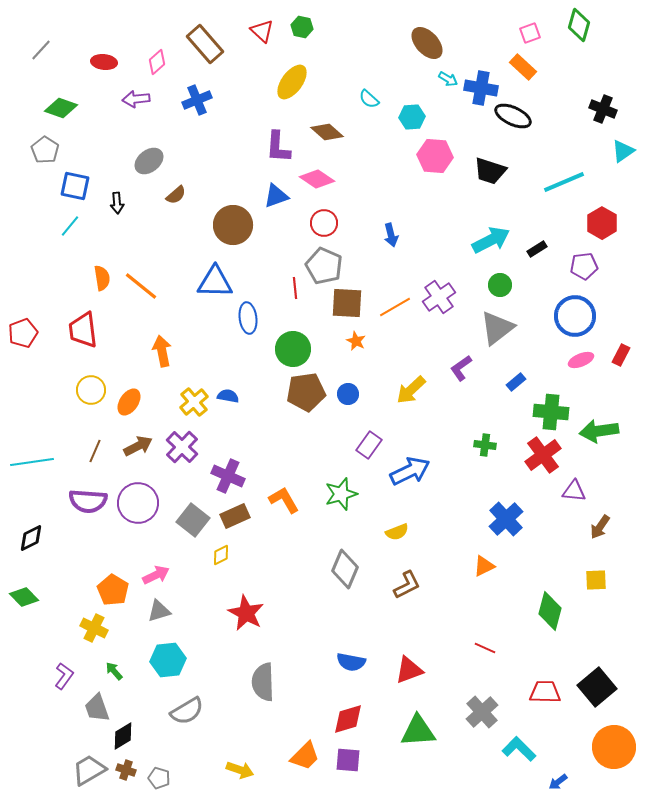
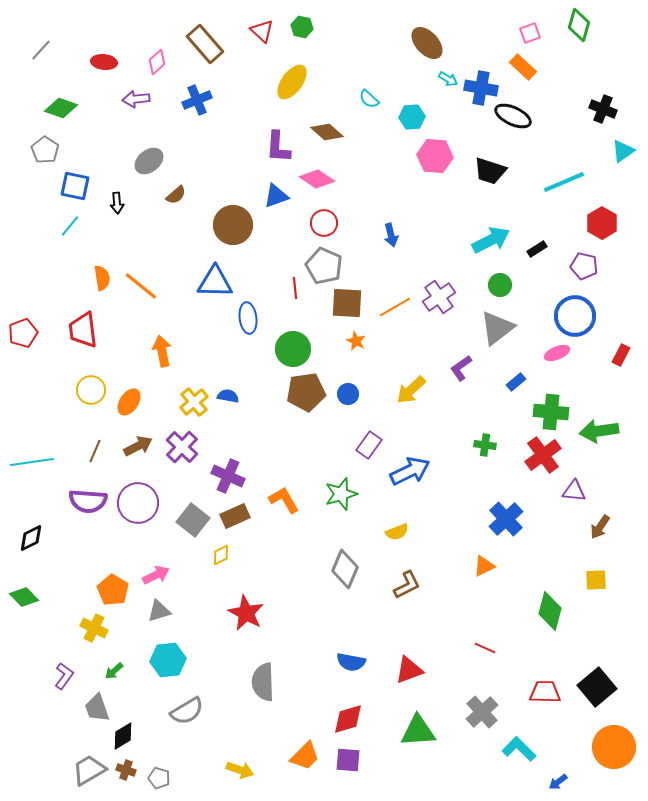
purple pentagon at (584, 266): rotated 20 degrees clockwise
pink ellipse at (581, 360): moved 24 px left, 7 px up
green arrow at (114, 671): rotated 90 degrees counterclockwise
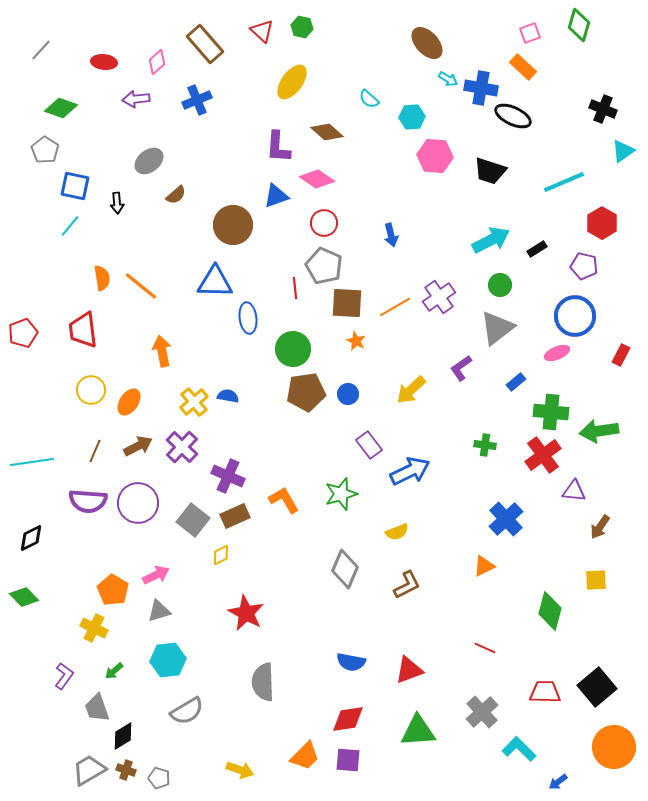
purple rectangle at (369, 445): rotated 72 degrees counterclockwise
red diamond at (348, 719): rotated 8 degrees clockwise
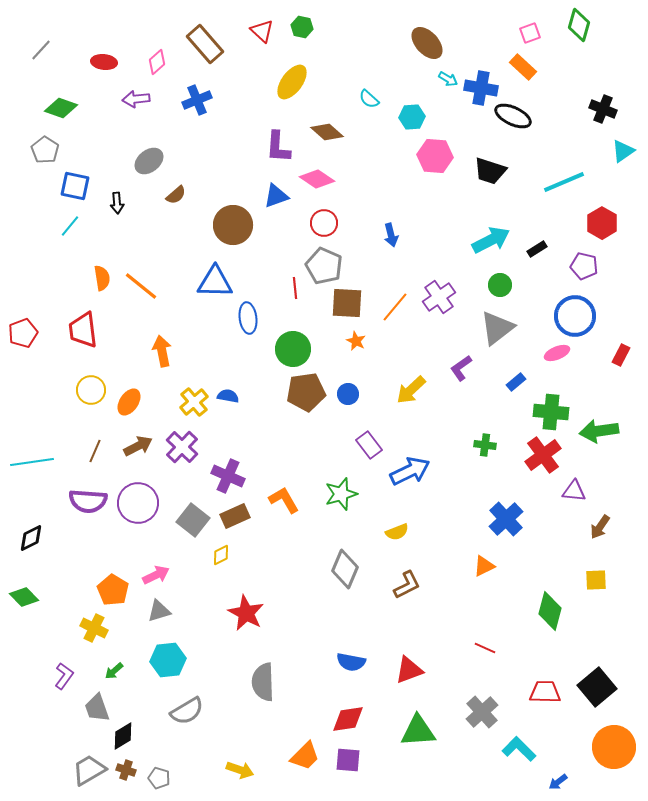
orange line at (395, 307): rotated 20 degrees counterclockwise
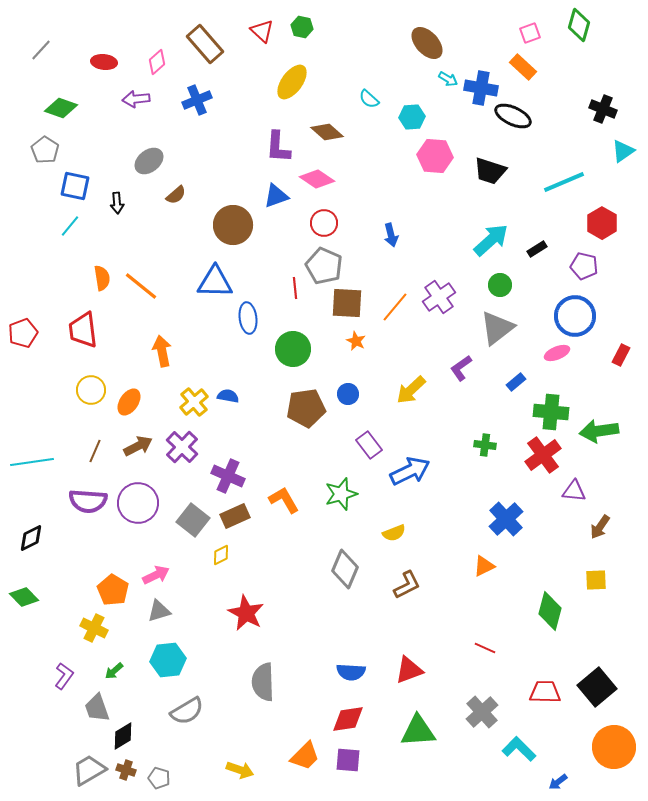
cyan arrow at (491, 240): rotated 15 degrees counterclockwise
brown pentagon at (306, 392): moved 16 px down
yellow semicircle at (397, 532): moved 3 px left, 1 px down
blue semicircle at (351, 662): moved 10 px down; rotated 8 degrees counterclockwise
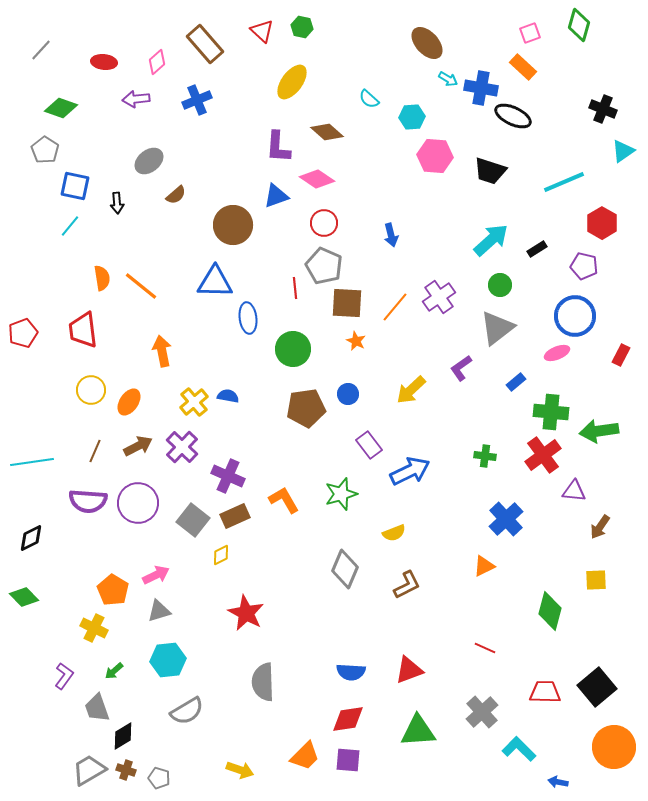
green cross at (485, 445): moved 11 px down
blue arrow at (558, 782): rotated 48 degrees clockwise
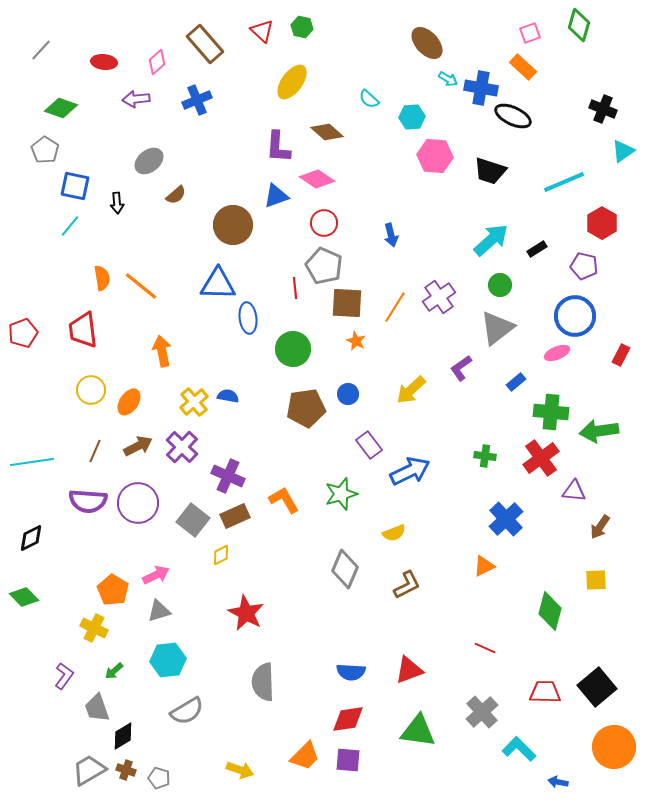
blue triangle at (215, 282): moved 3 px right, 2 px down
orange line at (395, 307): rotated 8 degrees counterclockwise
red cross at (543, 455): moved 2 px left, 3 px down
green triangle at (418, 731): rotated 12 degrees clockwise
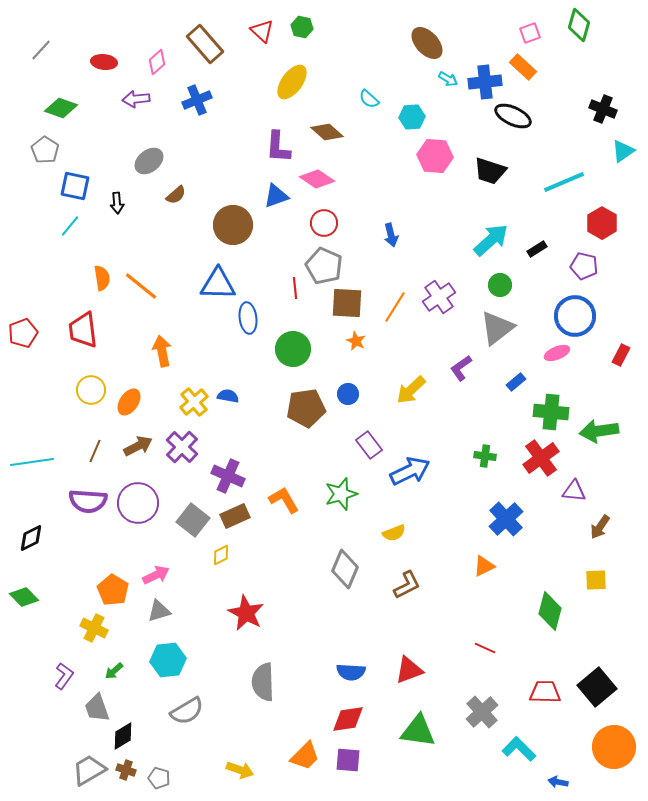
blue cross at (481, 88): moved 4 px right, 6 px up; rotated 16 degrees counterclockwise
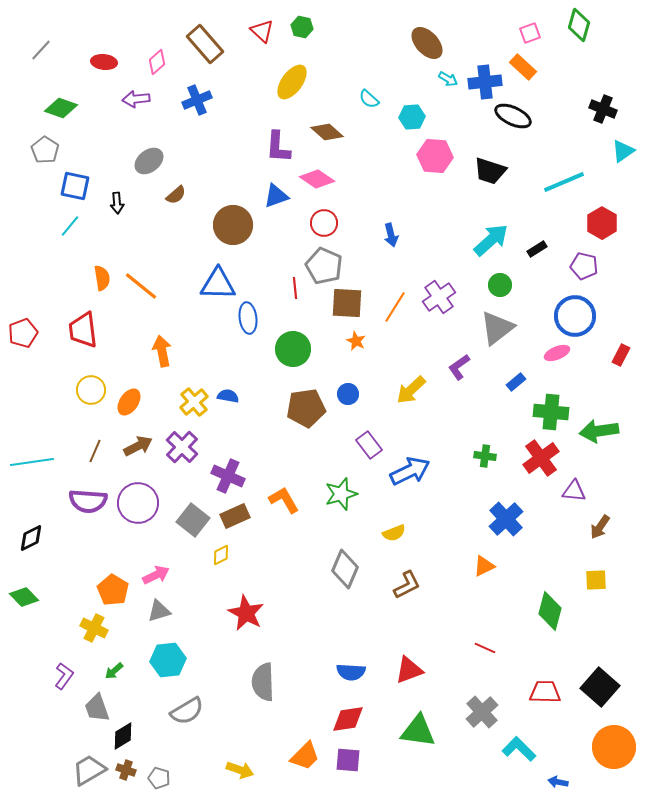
purple L-shape at (461, 368): moved 2 px left, 1 px up
black square at (597, 687): moved 3 px right; rotated 9 degrees counterclockwise
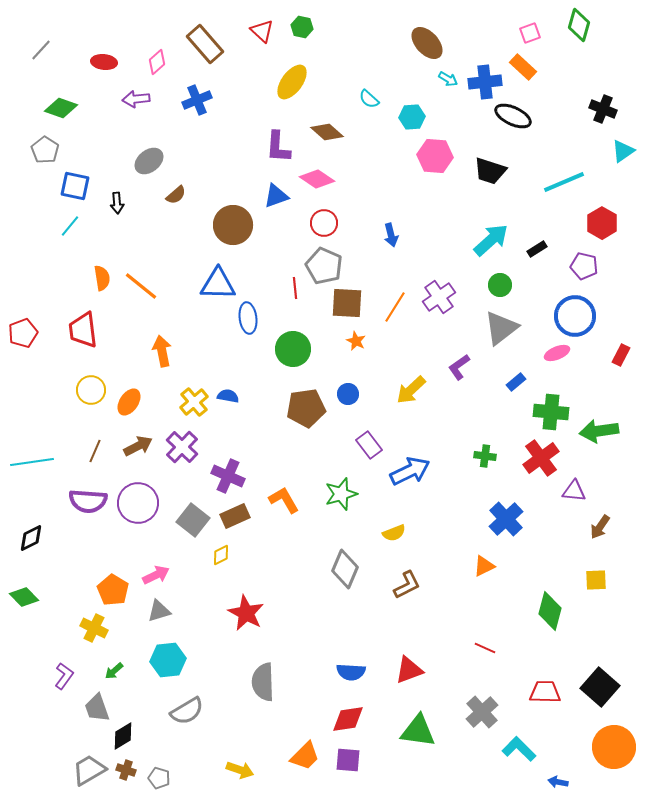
gray triangle at (497, 328): moved 4 px right
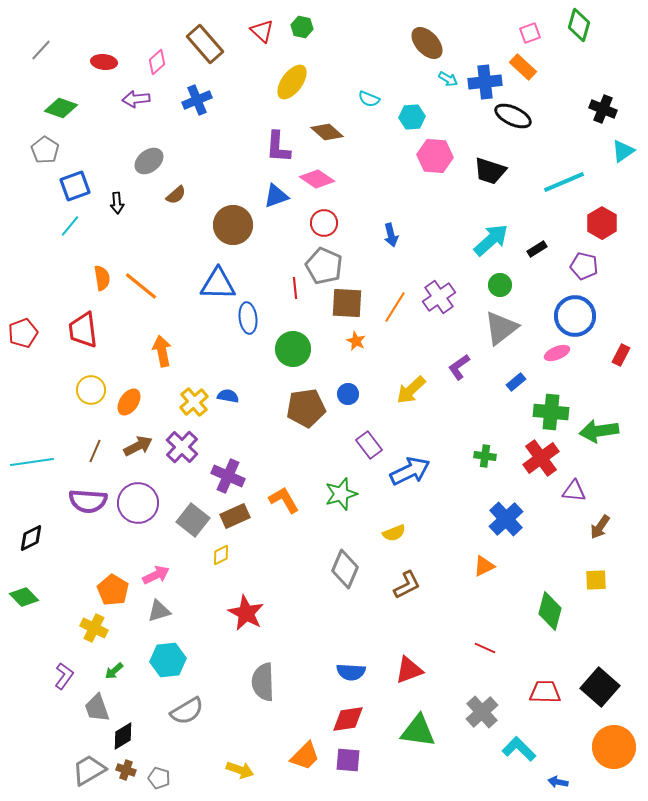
cyan semicircle at (369, 99): rotated 20 degrees counterclockwise
blue square at (75, 186): rotated 32 degrees counterclockwise
